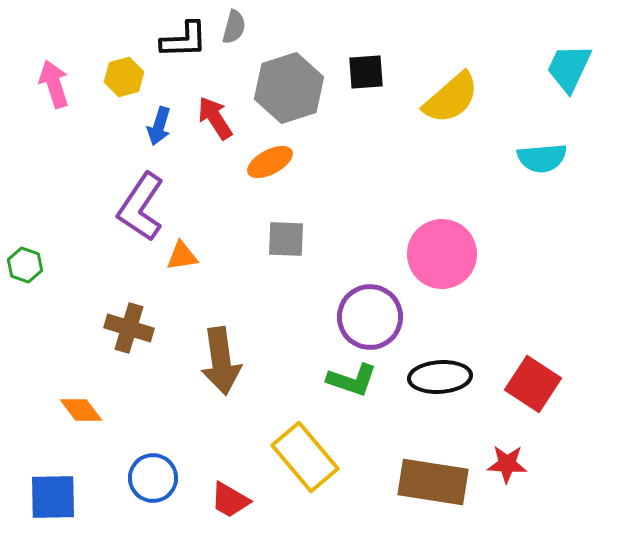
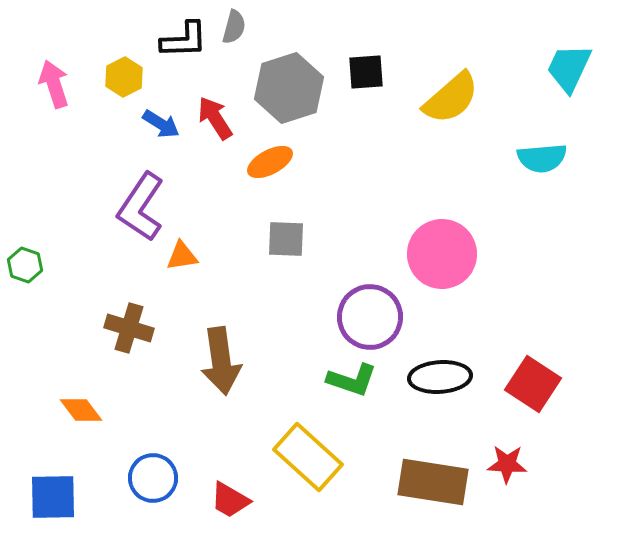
yellow hexagon: rotated 12 degrees counterclockwise
blue arrow: moved 2 px right, 2 px up; rotated 75 degrees counterclockwise
yellow rectangle: moved 3 px right; rotated 8 degrees counterclockwise
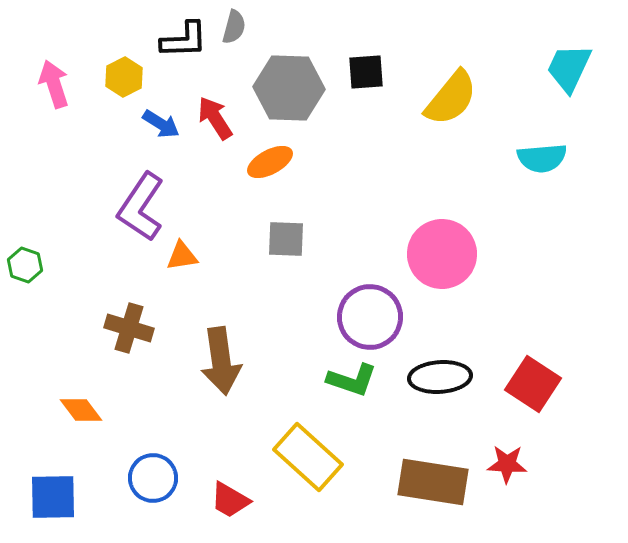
gray hexagon: rotated 20 degrees clockwise
yellow semicircle: rotated 10 degrees counterclockwise
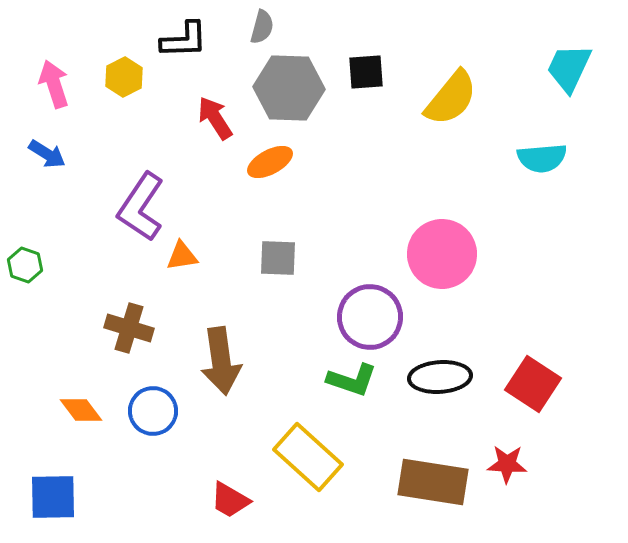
gray semicircle: moved 28 px right
blue arrow: moved 114 px left, 30 px down
gray square: moved 8 px left, 19 px down
blue circle: moved 67 px up
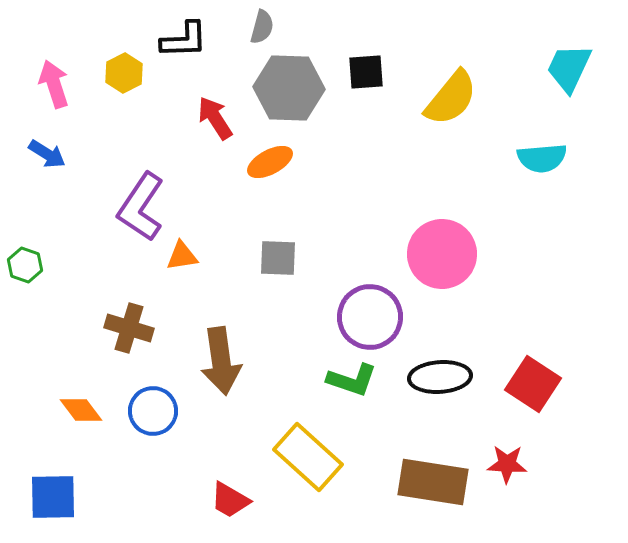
yellow hexagon: moved 4 px up
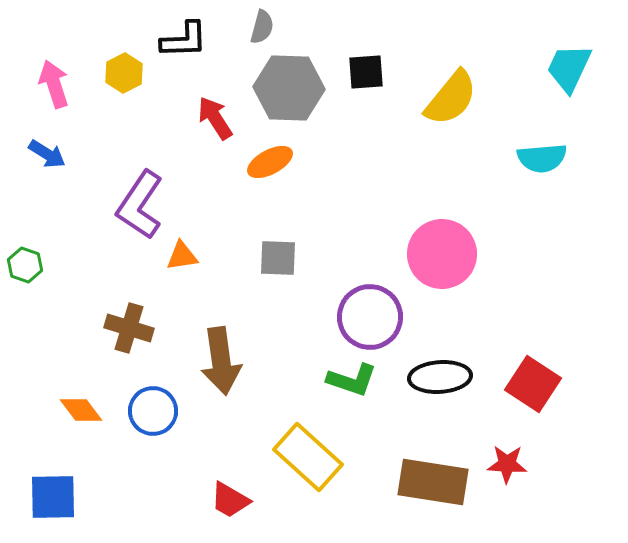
purple L-shape: moved 1 px left, 2 px up
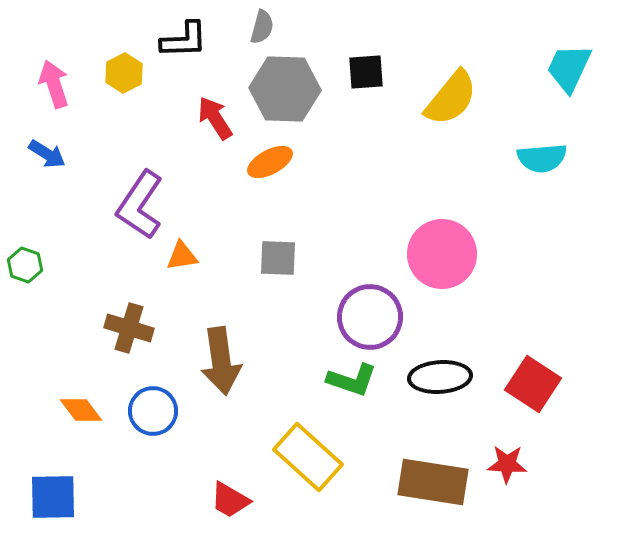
gray hexagon: moved 4 px left, 1 px down
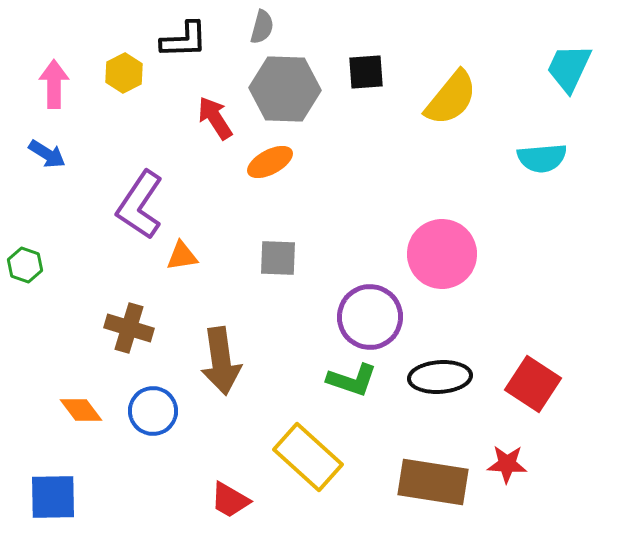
pink arrow: rotated 18 degrees clockwise
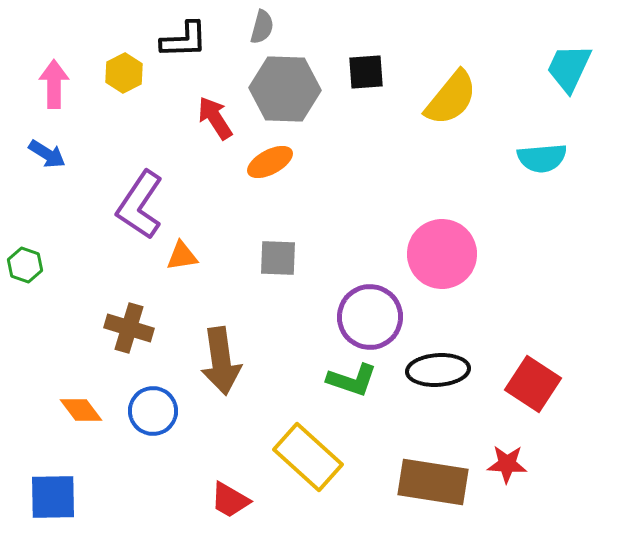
black ellipse: moved 2 px left, 7 px up
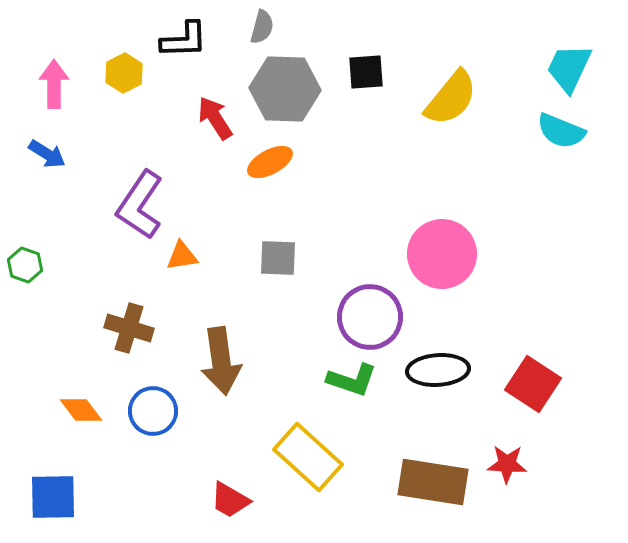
cyan semicircle: moved 19 px right, 27 px up; rotated 27 degrees clockwise
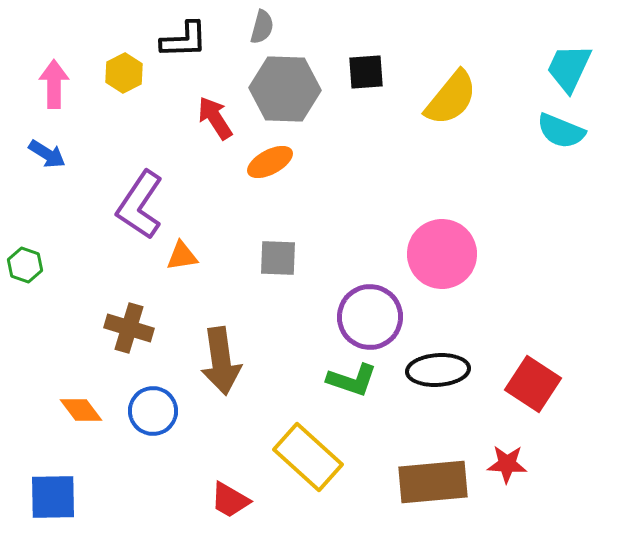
brown rectangle: rotated 14 degrees counterclockwise
